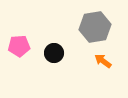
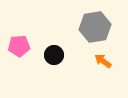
black circle: moved 2 px down
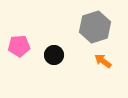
gray hexagon: rotated 8 degrees counterclockwise
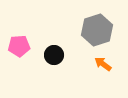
gray hexagon: moved 2 px right, 3 px down
orange arrow: moved 3 px down
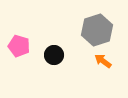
pink pentagon: rotated 20 degrees clockwise
orange arrow: moved 3 px up
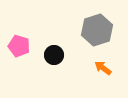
orange arrow: moved 7 px down
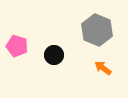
gray hexagon: rotated 20 degrees counterclockwise
pink pentagon: moved 2 px left
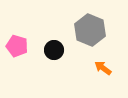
gray hexagon: moved 7 px left
black circle: moved 5 px up
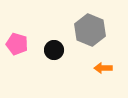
pink pentagon: moved 2 px up
orange arrow: rotated 36 degrees counterclockwise
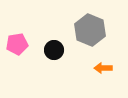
pink pentagon: rotated 25 degrees counterclockwise
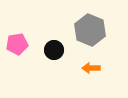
orange arrow: moved 12 px left
